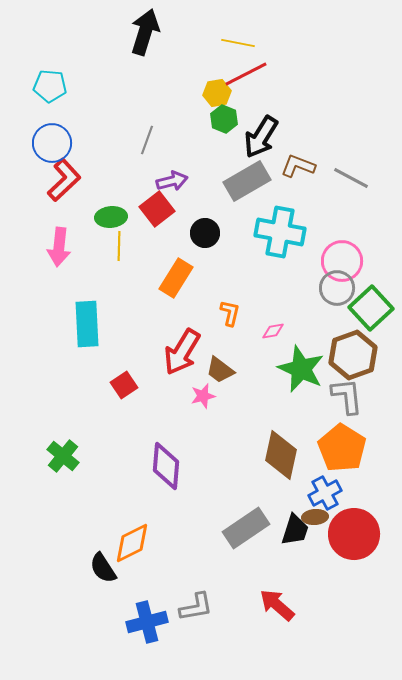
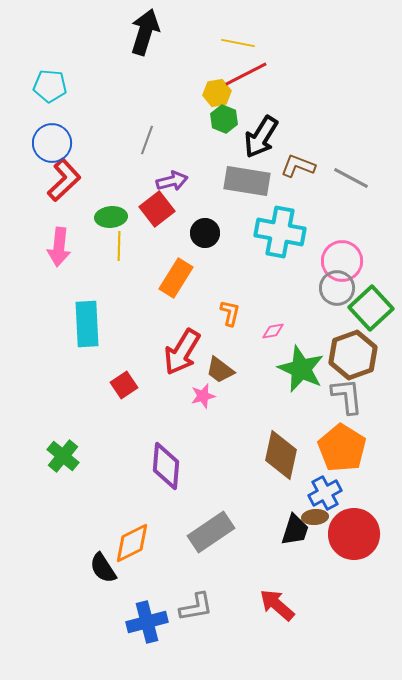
gray rectangle at (247, 181): rotated 39 degrees clockwise
gray rectangle at (246, 528): moved 35 px left, 4 px down
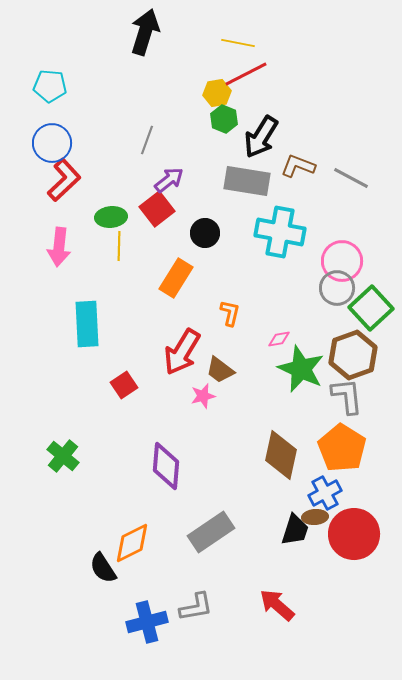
purple arrow at (172, 181): moved 3 px left, 1 px up; rotated 24 degrees counterclockwise
pink diamond at (273, 331): moved 6 px right, 8 px down
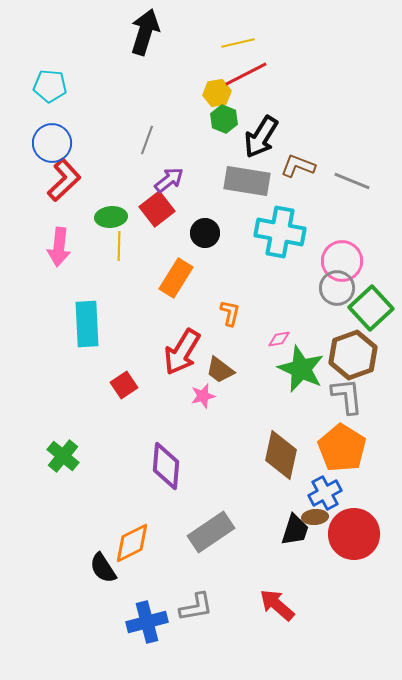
yellow line at (238, 43): rotated 24 degrees counterclockwise
gray line at (351, 178): moved 1 px right, 3 px down; rotated 6 degrees counterclockwise
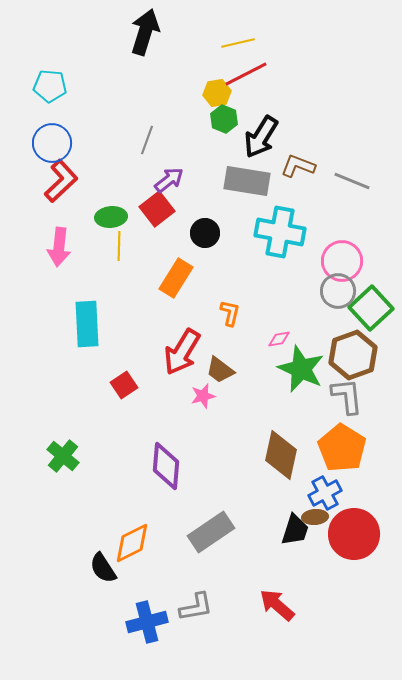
red L-shape at (64, 180): moved 3 px left, 1 px down
gray circle at (337, 288): moved 1 px right, 3 px down
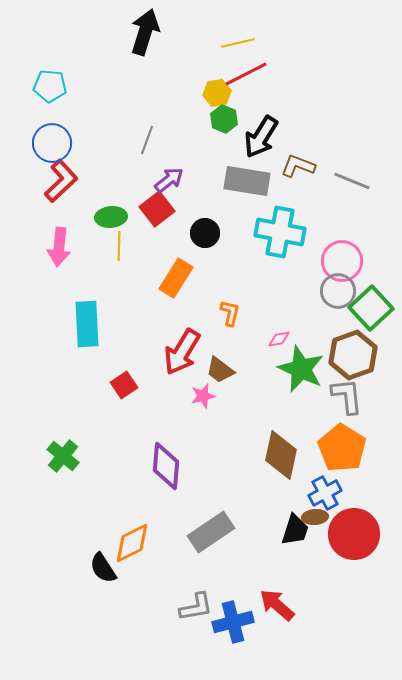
blue cross at (147, 622): moved 86 px right
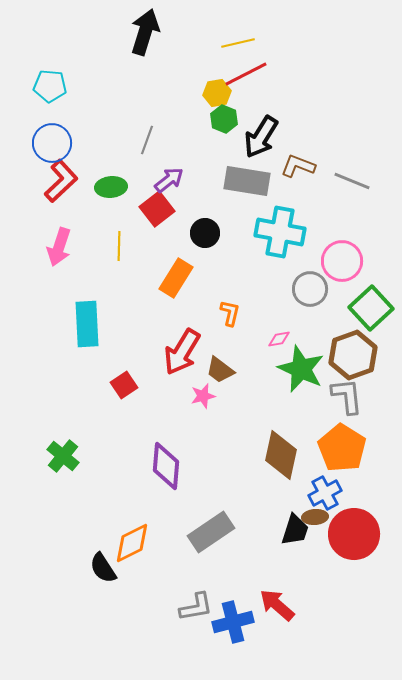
green ellipse at (111, 217): moved 30 px up
pink arrow at (59, 247): rotated 12 degrees clockwise
gray circle at (338, 291): moved 28 px left, 2 px up
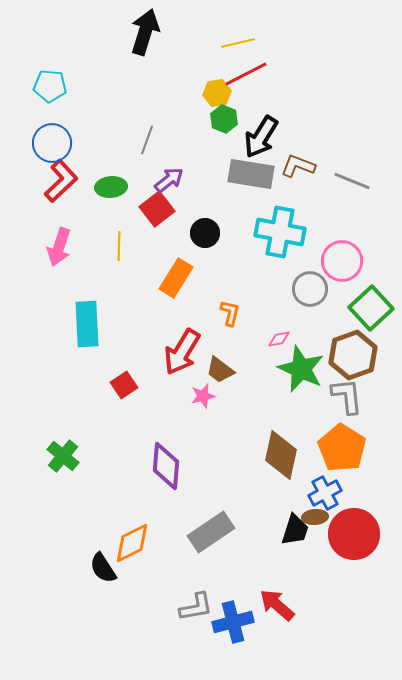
gray rectangle at (247, 181): moved 4 px right, 7 px up
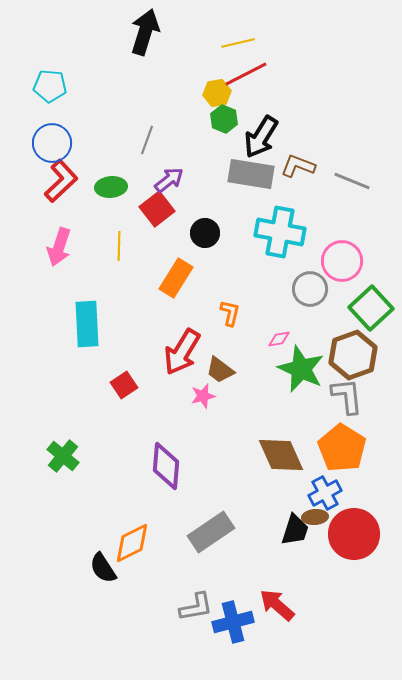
brown diamond at (281, 455): rotated 36 degrees counterclockwise
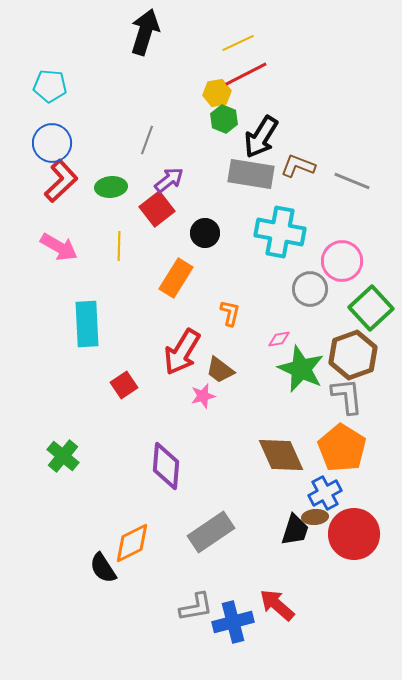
yellow line at (238, 43): rotated 12 degrees counterclockwise
pink arrow at (59, 247): rotated 78 degrees counterclockwise
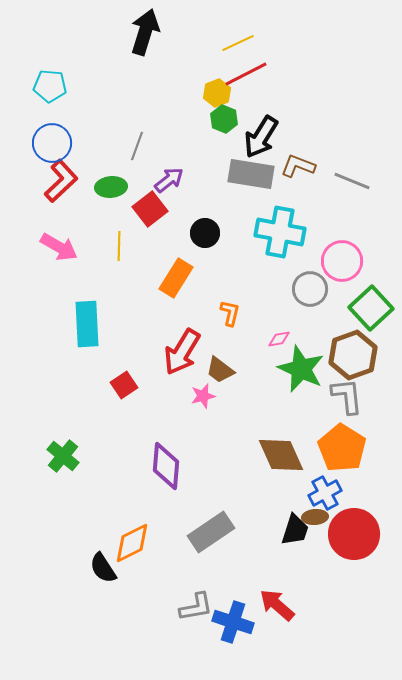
yellow hexagon at (217, 93): rotated 12 degrees counterclockwise
gray line at (147, 140): moved 10 px left, 6 px down
red square at (157, 209): moved 7 px left
blue cross at (233, 622): rotated 33 degrees clockwise
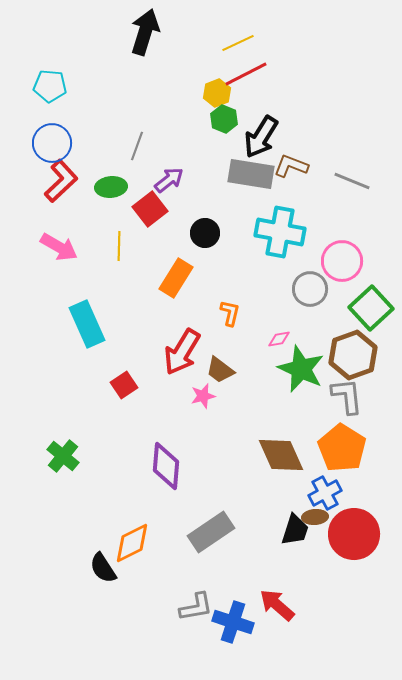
brown L-shape at (298, 166): moved 7 px left
cyan rectangle at (87, 324): rotated 21 degrees counterclockwise
